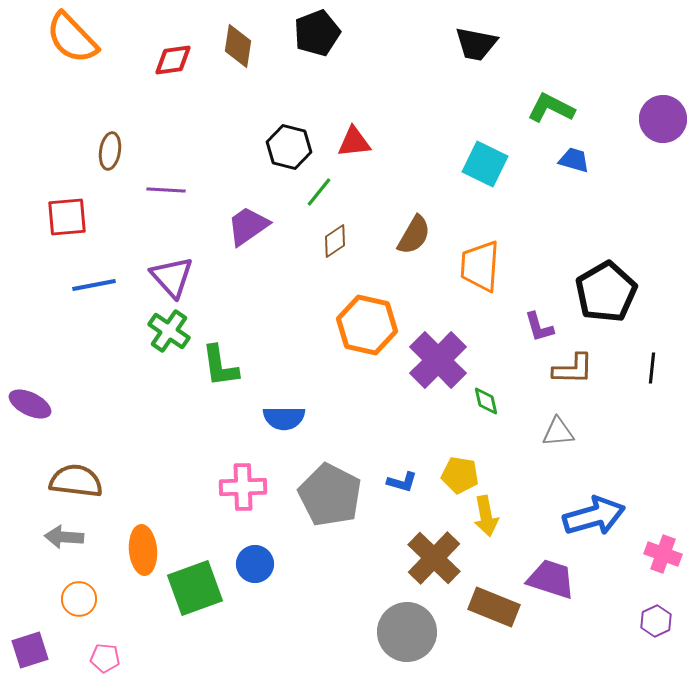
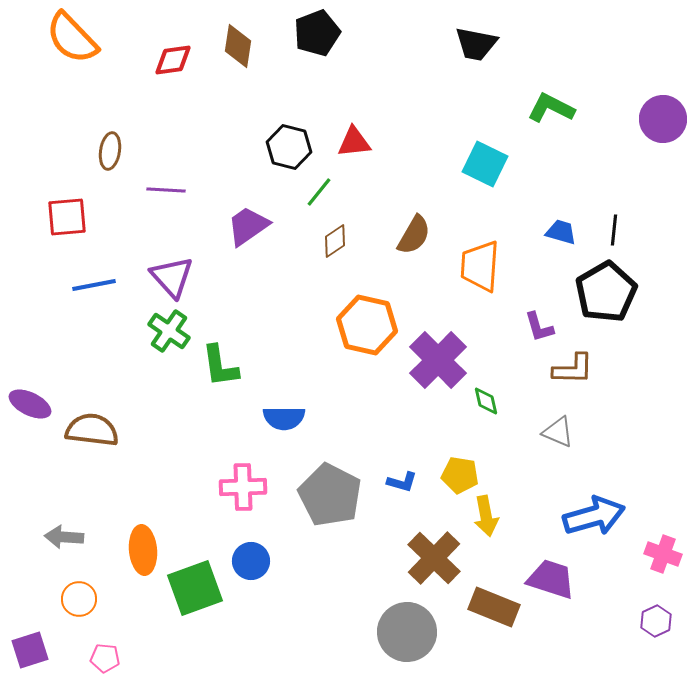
blue trapezoid at (574, 160): moved 13 px left, 72 px down
black line at (652, 368): moved 38 px left, 138 px up
gray triangle at (558, 432): rotated 28 degrees clockwise
brown semicircle at (76, 481): moved 16 px right, 51 px up
blue circle at (255, 564): moved 4 px left, 3 px up
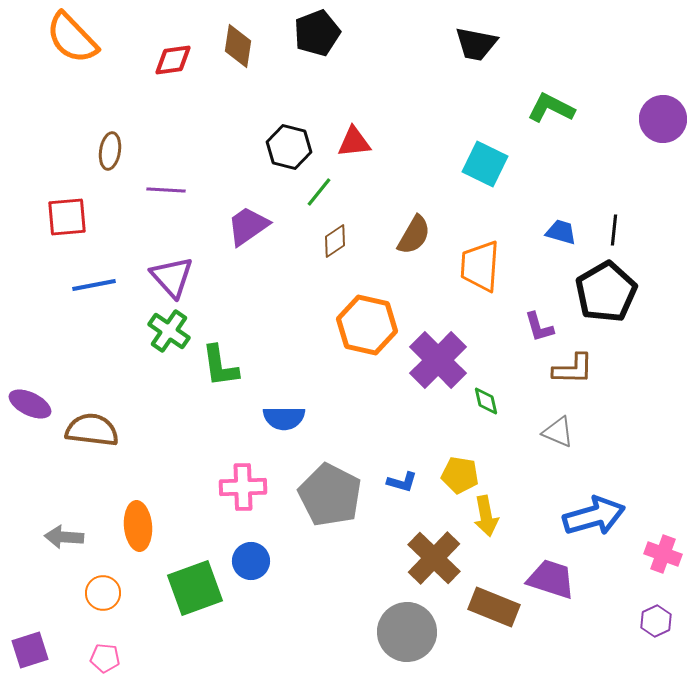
orange ellipse at (143, 550): moved 5 px left, 24 px up
orange circle at (79, 599): moved 24 px right, 6 px up
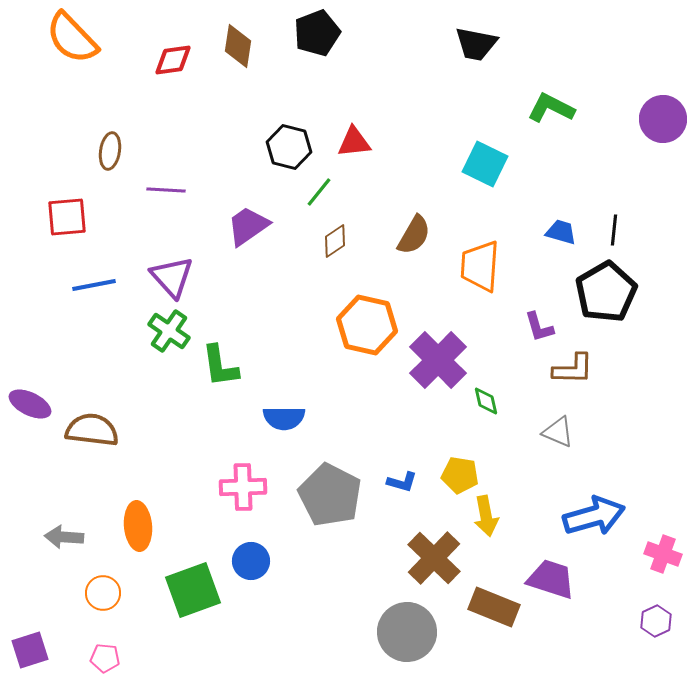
green square at (195, 588): moved 2 px left, 2 px down
